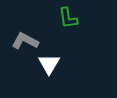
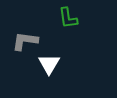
gray L-shape: rotated 20 degrees counterclockwise
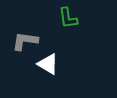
white triangle: moved 1 px left; rotated 30 degrees counterclockwise
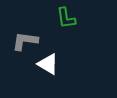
green L-shape: moved 2 px left
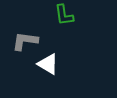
green L-shape: moved 2 px left, 3 px up
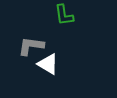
gray L-shape: moved 6 px right, 5 px down
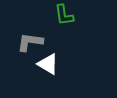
gray L-shape: moved 1 px left, 4 px up
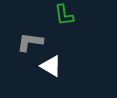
white triangle: moved 3 px right, 2 px down
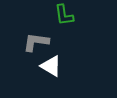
gray L-shape: moved 6 px right
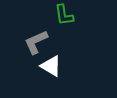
gray L-shape: rotated 32 degrees counterclockwise
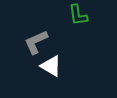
green L-shape: moved 14 px right
